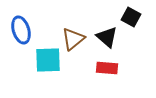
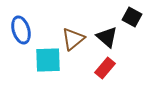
black square: moved 1 px right
red rectangle: moved 2 px left; rotated 55 degrees counterclockwise
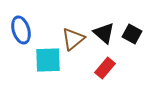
black square: moved 17 px down
black triangle: moved 3 px left, 4 px up
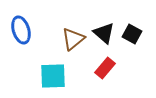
cyan square: moved 5 px right, 16 px down
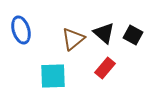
black square: moved 1 px right, 1 px down
